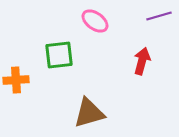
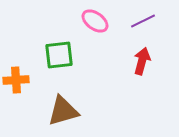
purple line: moved 16 px left, 5 px down; rotated 10 degrees counterclockwise
brown triangle: moved 26 px left, 2 px up
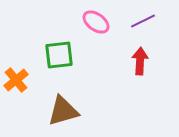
pink ellipse: moved 1 px right, 1 px down
red arrow: moved 2 px left; rotated 12 degrees counterclockwise
orange cross: rotated 35 degrees counterclockwise
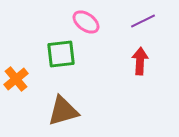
pink ellipse: moved 10 px left
green square: moved 2 px right, 1 px up
orange cross: moved 1 px up
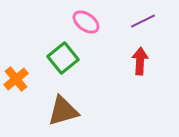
green square: moved 2 px right, 4 px down; rotated 32 degrees counterclockwise
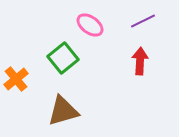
pink ellipse: moved 4 px right, 3 px down
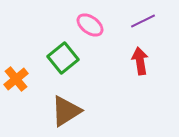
red arrow: rotated 12 degrees counterclockwise
brown triangle: moved 3 px right; rotated 16 degrees counterclockwise
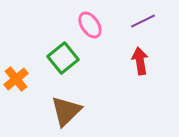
pink ellipse: rotated 20 degrees clockwise
brown triangle: rotated 12 degrees counterclockwise
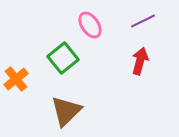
red arrow: rotated 24 degrees clockwise
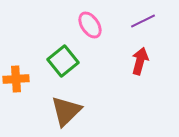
green square: moved 3 px down
orange cross: rotated 35 degrees clockwise
